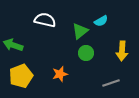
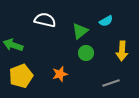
cyan semicircle: moved 5 px right
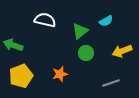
yellow arrow: rotated 66 degrees clockwise
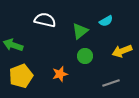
green circle: moved 1 px left, 3 px down
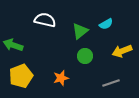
cyan semicircle: moved 3 px down
orange star: moved 1 px right, 4 px down
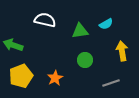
green triangle: rotated 30 degrees clockwise
yellow arrow: rotated 102 degrees clockwise
green circle: moved 4 px down
orange star: moved 6 px left; rotated 14 degrees counterclockwise
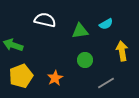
gray line: moved 5 px left; rotated 12 degrees counterclockwise
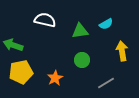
green circle: moved 3 px left
yellow pentagon: moved 4 px up; rotated 10 degrees clockwise
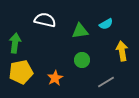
green arrow: moved 2 px right, 2 px up; rotated 78 degrees clockwise
gray line: moved 1 px up
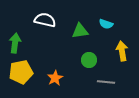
cyan semicircle: rotated 48 degrees clockwise
green circle: moved 7 px right
gray line: rotated 36 degrees clockwise
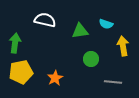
yellow arrow: moved 1 px right, 5 px up
green circle: moved 2 px right, 1 px up
gray line: moved 7 px right
